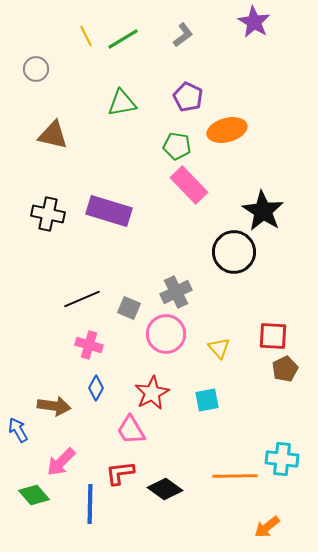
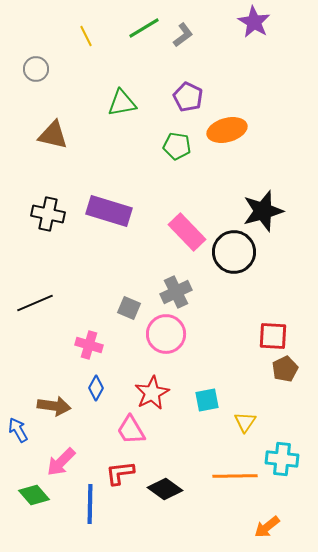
green line: moved 21 px right, 11 px up
pink rectangle: moved 2 px left, 47 px down
black star: rotated 24 degrees clockwise
black line: moved 47 px left, 4 px down
yellow triangle: moved 26 px right, 74 px down; rotated 15 degrees clockwise
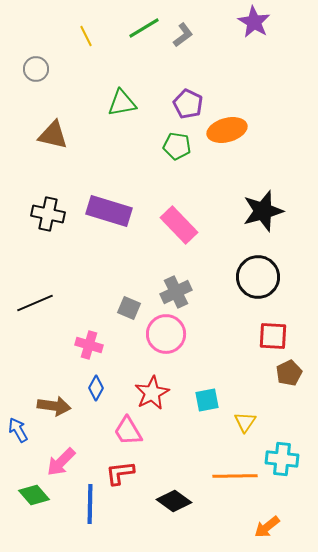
purple pentagon: moved 7 px down
pink rectangle: moved 8 px left, 7 px up
black circle: moved 24 px right, 25 px down
brown pentagon: moved 4 px right, 4 px down
pink trapezoid: moved 3 px left, 1 px down
black diamond: moved 9 px right, 12 px down
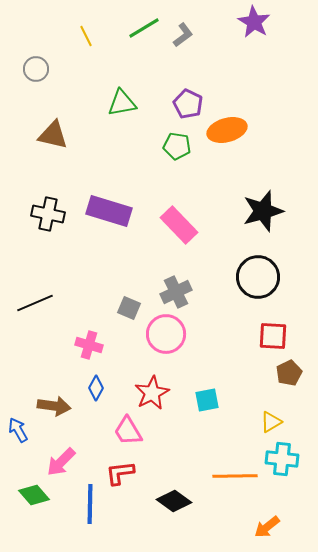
yellow triangle: moved 26 px right; rotated 25 degrees clockwise
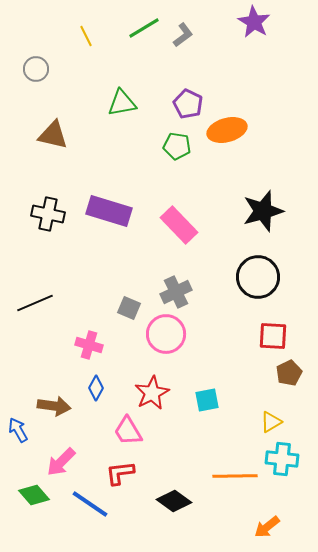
blue line: rotated 57 degrees counterclockwise
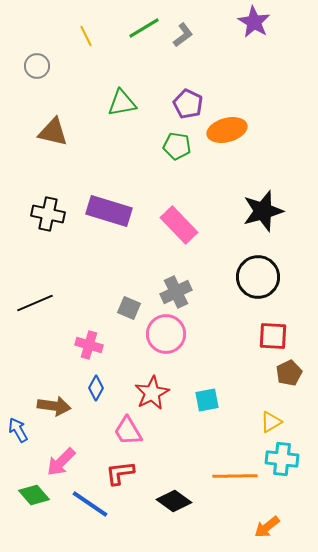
gray circle: moved 1 px right, 3 px up
brown triangle: moved 3 px up
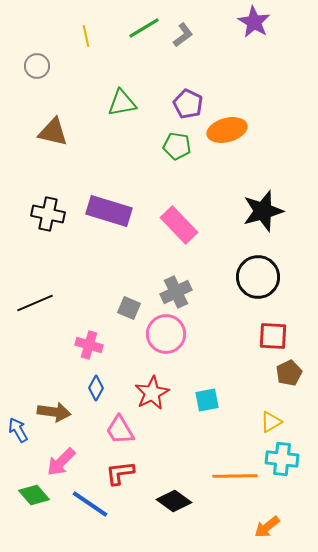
yellow line: rotated 15 degrees clockwise
brown arrow: moved 6 px down
pink trapezoid: moved 8 px left, 1 px up
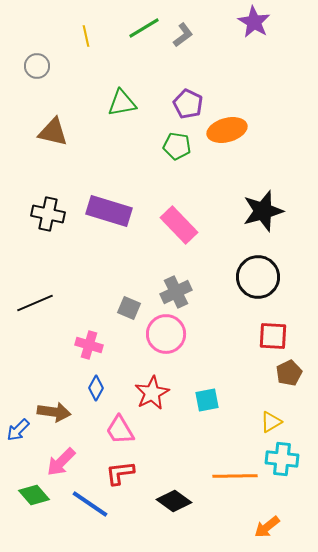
blue arrow: rotated 105 degrees counterclockwise
